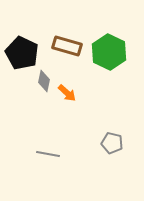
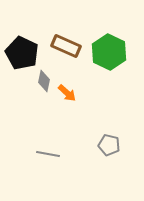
brown rectangle: moved 1 px left; rotated 8 degrees clockwise
gray pentagon: moved 3 px left, 2 px down
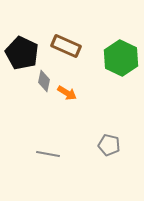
green hexagon: moved 12 px right, 6 px down
orange arrow: rotated 12 degrees counterclockwise
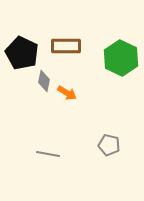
brown rectangle: rotated 24 degrees counterclockwise
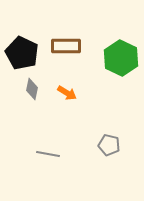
gray diamond: moved 12 px left, 8 px down
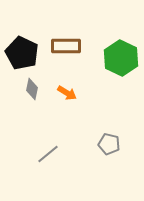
gray pentagon: moved 1 px up
gray line: rotated 50 degrees counterclockwise
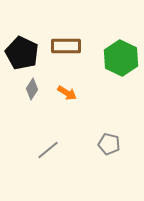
gray diamond: rotated 20 degrees clockwise
gray line: moved 4 px up
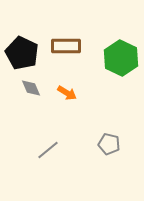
gray diamond: moved 1 px left, 1 px up; rotated 55 degrees counterclockwise
